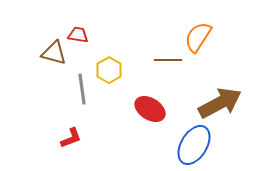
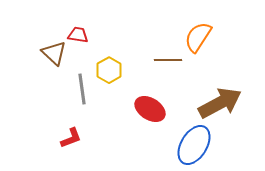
brown triangle: rotated 28 degrees clockwise
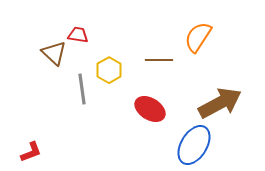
brown line: moved 9 px left
red L-shape: moved 40 px left, 14 px down
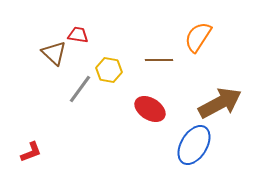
yellow hexagon: rotated 20 degrees counterclockwise
gray line: moved 2 px left; rotated 44 degrees clockwise
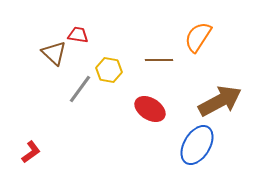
brown arrow: moved 2 px up
blue ellipse: moved 3 px right
red L-shape: rotated 15 degrees counterclockwise
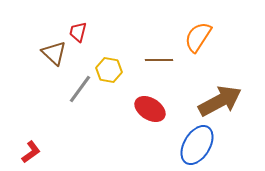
red trapezoid: moved 3 px up; rotated 85 degrees counterclockwise
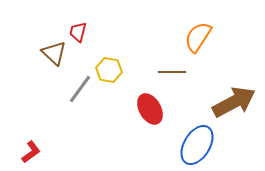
brown line: moved 13 px right, 12 px down
brown arrow: moved 14 px right, 1 px down
red ellipse: rotated 28 degrees clockwise
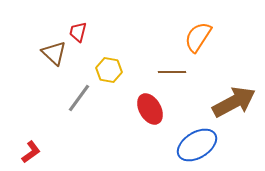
gray line: moved 1 px left, 9 px down
blue ellipse: rotated 27 degrees clockwise
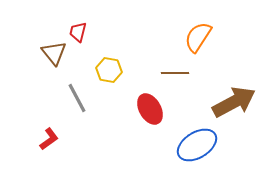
brown triangle: rotated 8 degrees clockwise
brown line: moved 3 px right, 1 px down
gray line: moved 2 px left; rotated 64 degrees counterclockwise
red L-shape: moved 18 px right, 13 px up
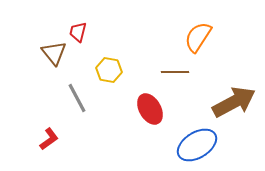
brown line: moved 1 px up
